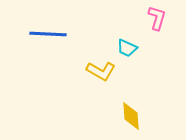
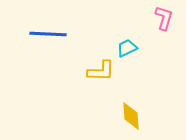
pink L-shape: moved 7 px right
cyan trapezoid: rotated 130 degrees clockwise
yellow L-shape: rotated 28 degrees counterclockwise
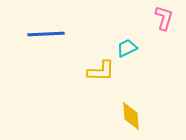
blue line: moved 2 px left; rotated 6 degrees counterclockwise
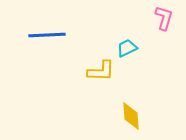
blue line: moved 1 px right, 1 px down
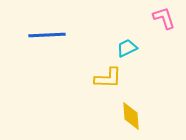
pink L-shape: rotated 35 degrees counterclockwise
yellow L-shape: moved 7 px right, 7 px down
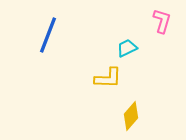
pink L-shape: moved 2 px left, 3 px down; rotated 35 degrees clockwise
blue line: moved 1 px right; rotated 66 degrees counterclockwise
yellow diamond: rotated 44 degrees clockwise
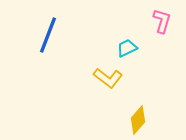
yellow L-shape: rotated 36 degrees clockwise
yellow diamond: moved 7 px right, 4 px down
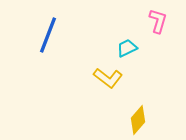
pink L-shape: moved 4 px left
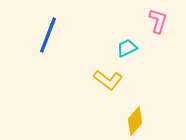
yellow L-shape: moved 2 px down
yellow diamond: moved 3 px left, 1 px down
